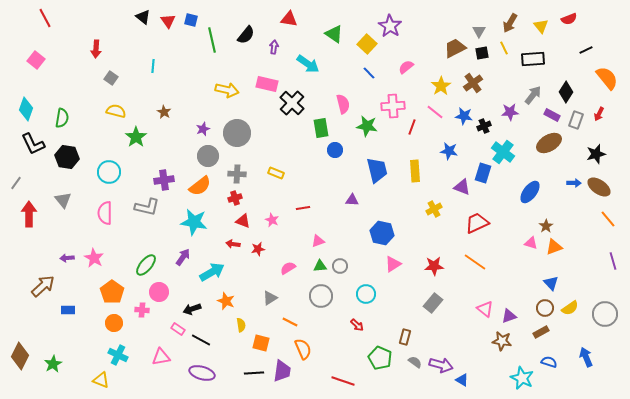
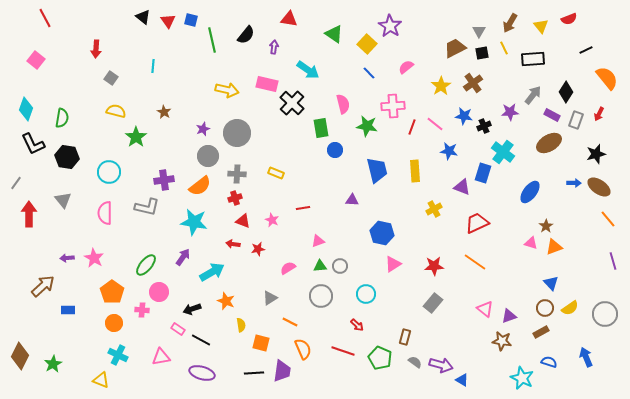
cyan arrow at (308, 64): moved 6 px down
pink line at (435, 112): moved 12 px down
red line at (343, 381): moved 30 px up
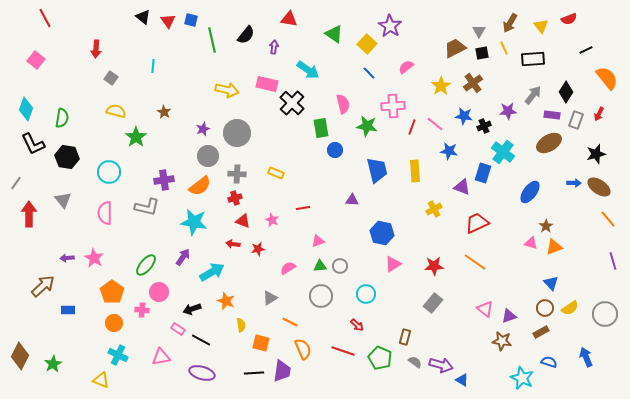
purple star at (510, 112): moved 2 px left, 1 px up
purple rectangle at (552, 115): rotated 21 degrees counterclockwise
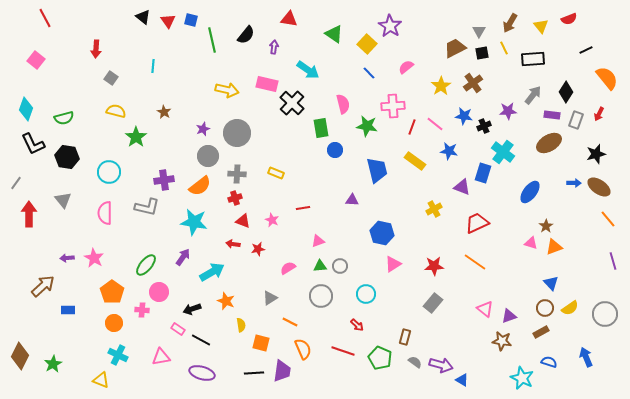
green semicircle at (62, 118): moved 2 px right; rotated 66 degrees clockwise
yellow rectangle at (415, 171): moved 10 px up; rotated 50 degrees counterclockwise
